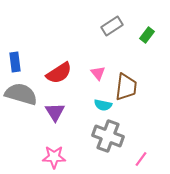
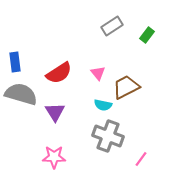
brown trapezoid: rotated 124 degrees counterclockwise
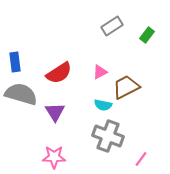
pink triangle: moved 2 px right, 1 px up; rotated 42 degrees clockwise
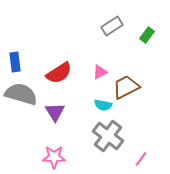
gray cross: rotated 16 degrees clockwise
